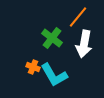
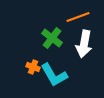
orange line: rotated 30 degrees clockwise
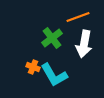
green cross: rotated 15 degrees clockwise
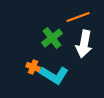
cyan L-shape: rotated 28 degrees counterclockwise
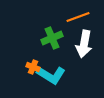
green cross: rotated 15 degrees clockwise
cyan L-shape: moved 3 px left
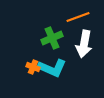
cyan L-shape: moved 1 px right, 7 px up; rotated 8 degrees counterclockwise
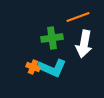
green cross: rotated 15 degrees clockwise
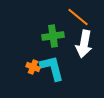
orange line: rotated 60 degrees clockwise
green cross: moved 1 px right, 2 px up
cyan L-shape: rotated 128 degrees counterclockwise
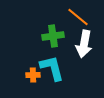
orange cross: moved 8 px down; rotated 24 degrees counterclockwise
